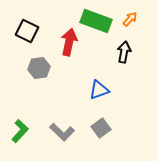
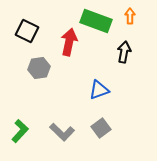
orange arrow: moved 3 px up; rotated 42 degrees counterclockwise
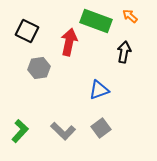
orange arrow: rotated 49 degrees counterclockwise
gray L-shape: moved 1 px right, 1 px up
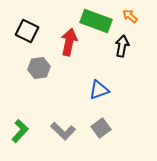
black arrow: moved 2 px left, 6 px up
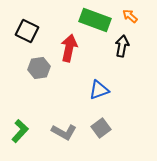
green rectangle: moved 1 px left, 1 px up
red arrow: moved 6 px down
gray L-shape: moved 1 px right, 1 px down; rotated 15 degrees counterclockwise
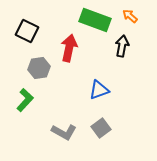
green L-shape: moved 5 px right, 31 px up
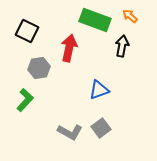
gray L-shape: moved 6 px right
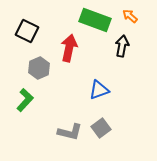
gray hexagon: rotated 15 degrees counterclockwise
gray L-shape: rotated 15 degrees counterclockwise
